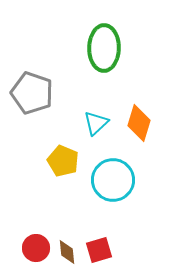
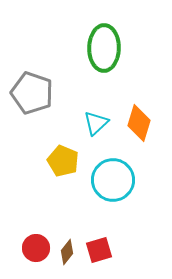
brown diamond: rotated 45 degrees clockwise
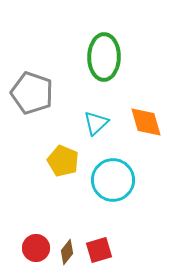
green ellipse: moved 9 px down
orange diamond: moved 7 px right, 1 px up; rotated 33 degrees counterclockwise
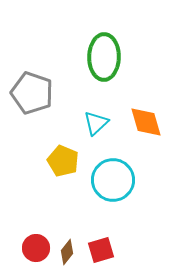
red square: moved 2 px right
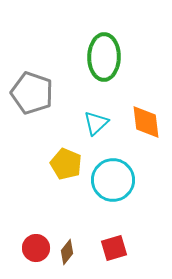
orange diamond: rotated 9 degrees clockwise
yellow pentagon: moved 3 px right, 3 px down
red square: moved 13 px right, 2 px up
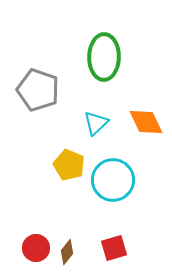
gray pentagon: moved 6 px right, 3 px up
orange diamond: rotated 18 degrees counterclockwise
yellow pentagon: moved 3 px right, 1 px down
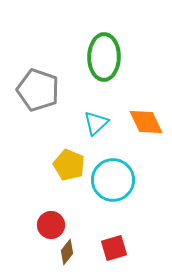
red circle: moved 15 px right, 23 px up
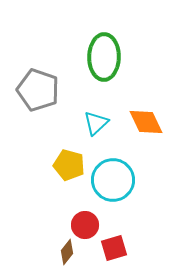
yellow pentagon: rotated 8 degrees counterclockwise
red circle: moved 34 px right
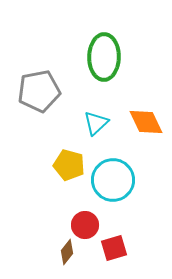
gray pentagon: moved 1 px right, 1 px down; rotated 30 degrees counterclockwise
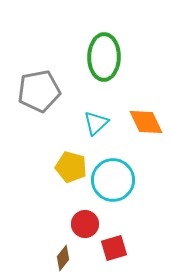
yellow pentagon: moved 2 px right, 2 px down
red circle: moved 1 px up
brown diamond: moved 4 px left, 6 px down
